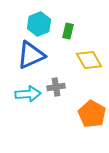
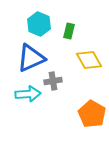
cyan hexagon: rotated 15 degrees counterclockwise
green rectangle: moved 1 px right
blue triangle: moved 3 px down
gray cross: moved 3 px left, 6 px up
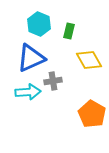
cyan arrow: moved 2 px up
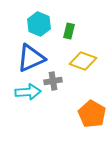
yellow diamond: moved 6 px left, 1 px down; rotated 40 degrees counterclockwise
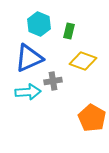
blue triangle: moved 2 px left
orange pentagon: moved 4 px down
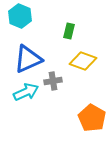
cyan hexagon: moved 19 px left, 8 px up
blue triangle: moved 1 px left, 1 px down
cyan arrow: moved 2 px left; rotated 20 degrees counterclockwise
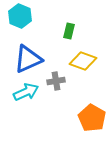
gray cross: moved 3 px right
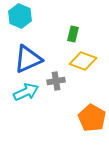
green rectangle: moved 4 px right, 3 px down
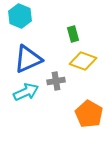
green rectangle: rotated 28 degrees counterclockwise
orange pentagon: moved 3 px left, 4 px up
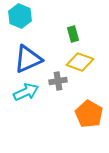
yellow diamond: moved 3 px left, 1 px down
gray cross: moved 2 px right
